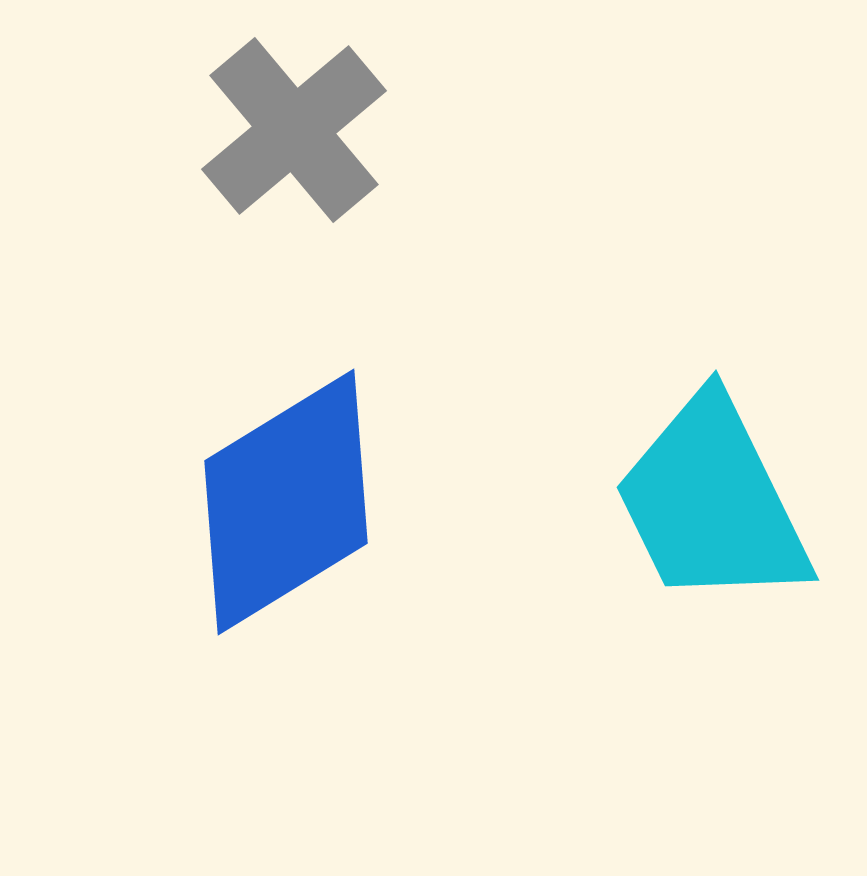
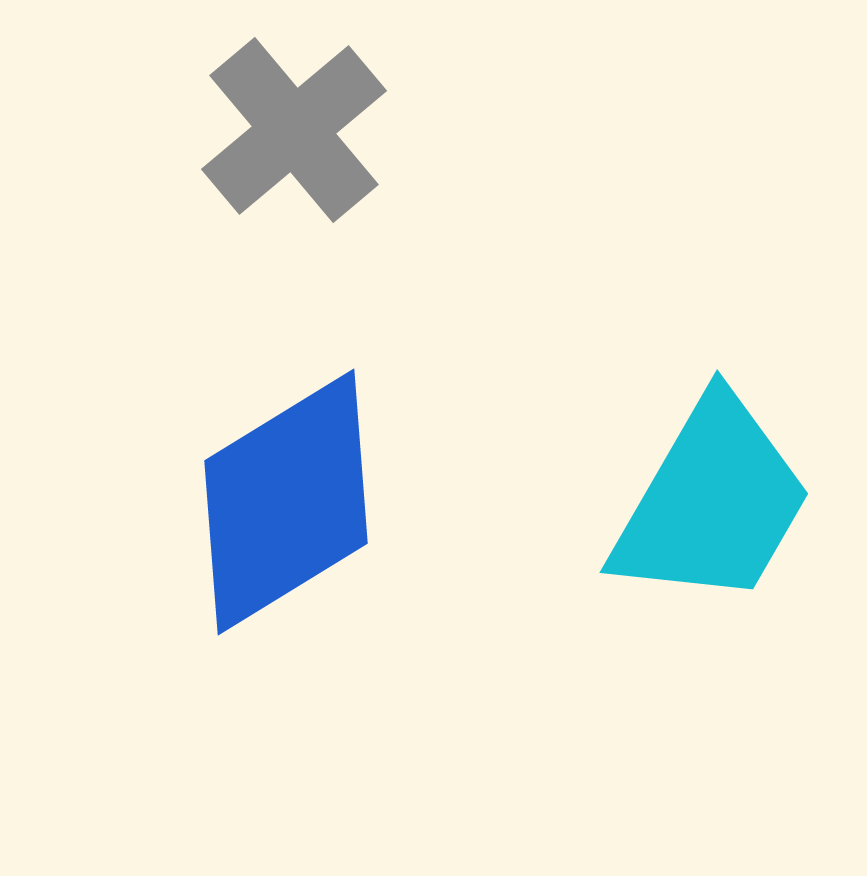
cyan trapezoid: rotated 124 degrees counterclockwise
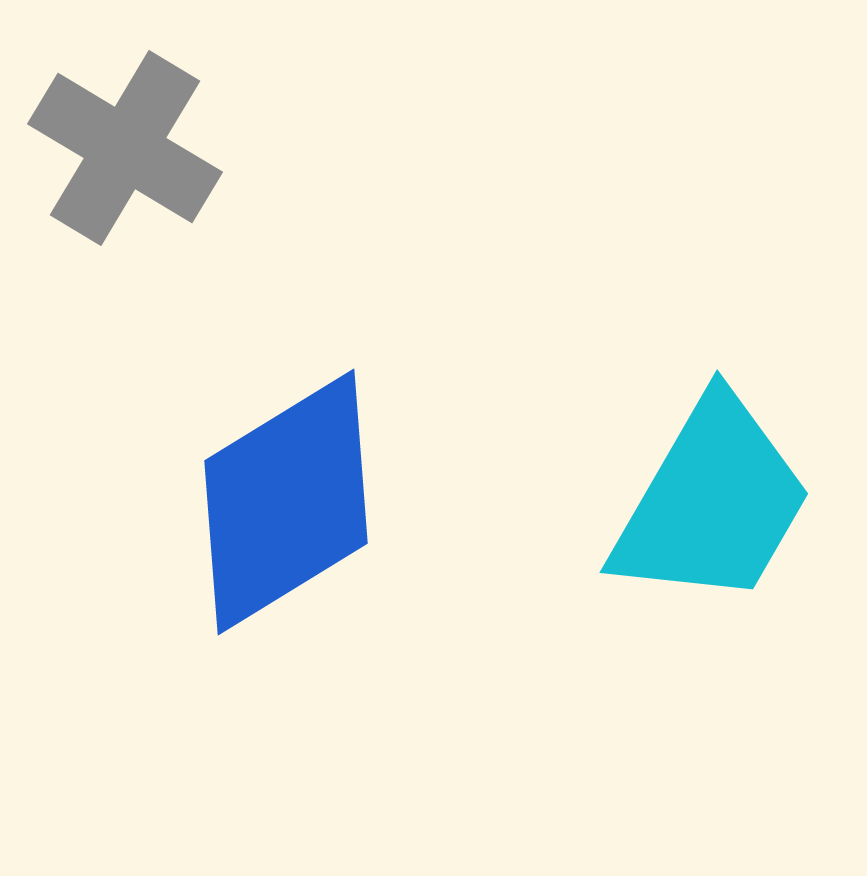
gray cross: moved 169 px left, 18 px down; rotated 19 degrees counterclockwise
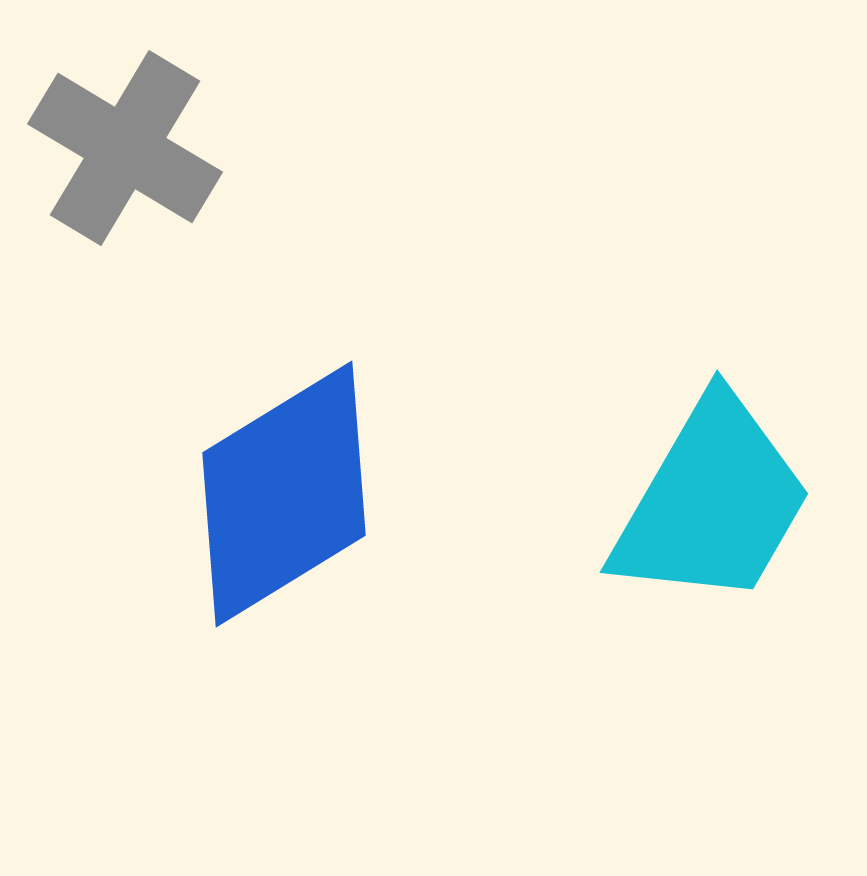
blue diamond: moved 2 px left, 8 px up
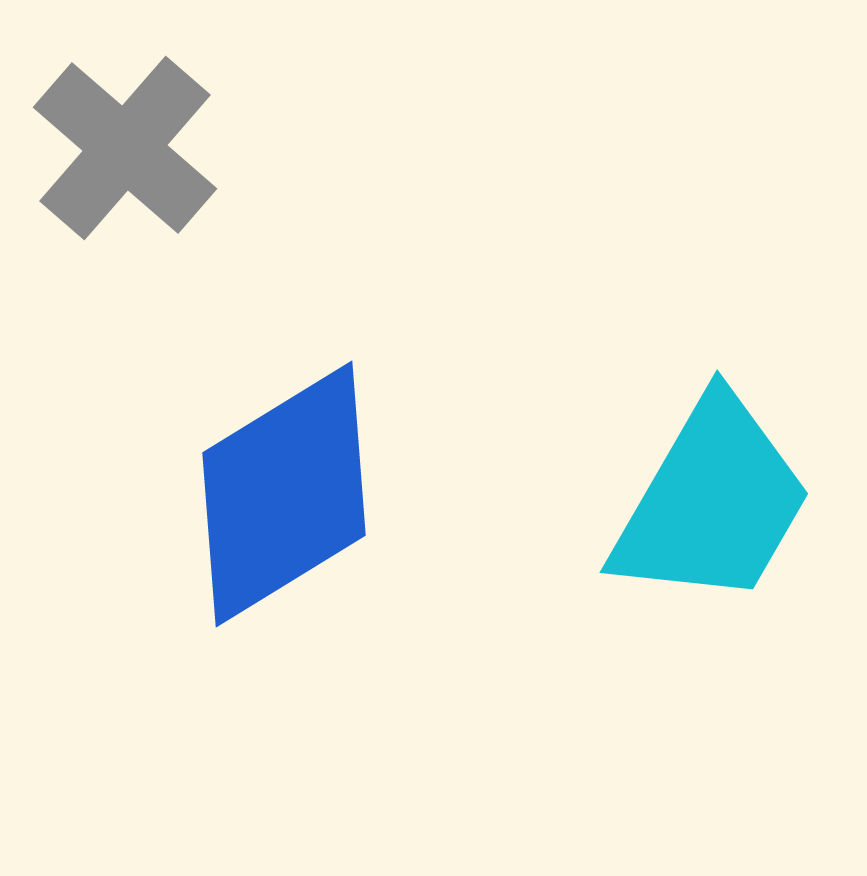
gray cross: rotated 10 degrees clockwise
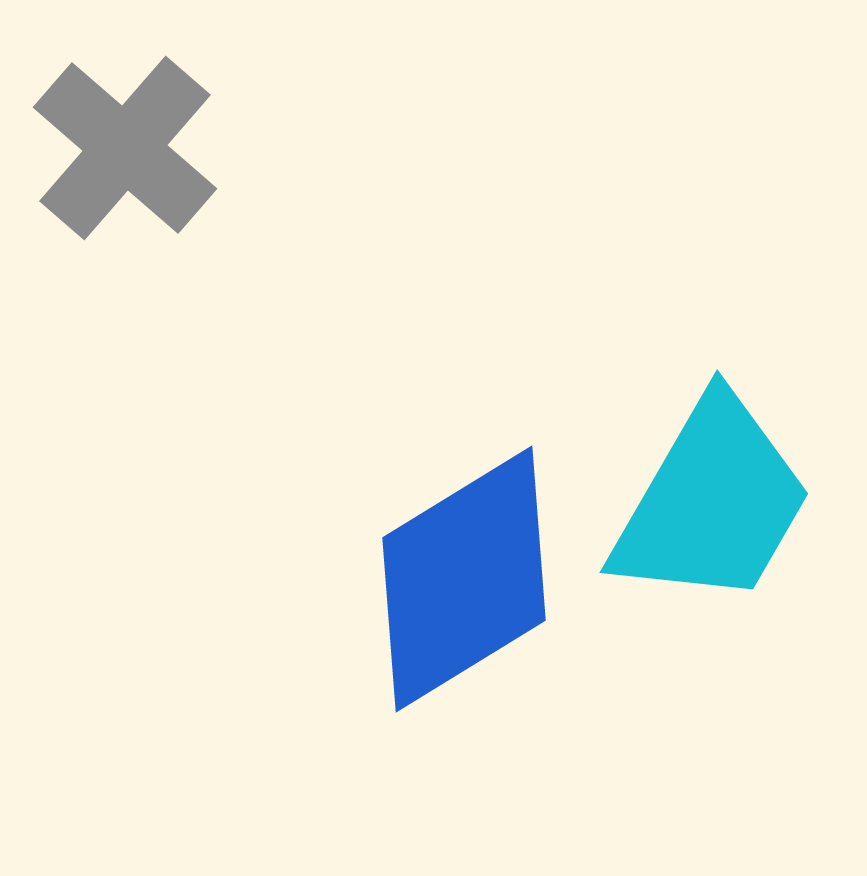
blue diamond: moved 180 px right, 85 px down
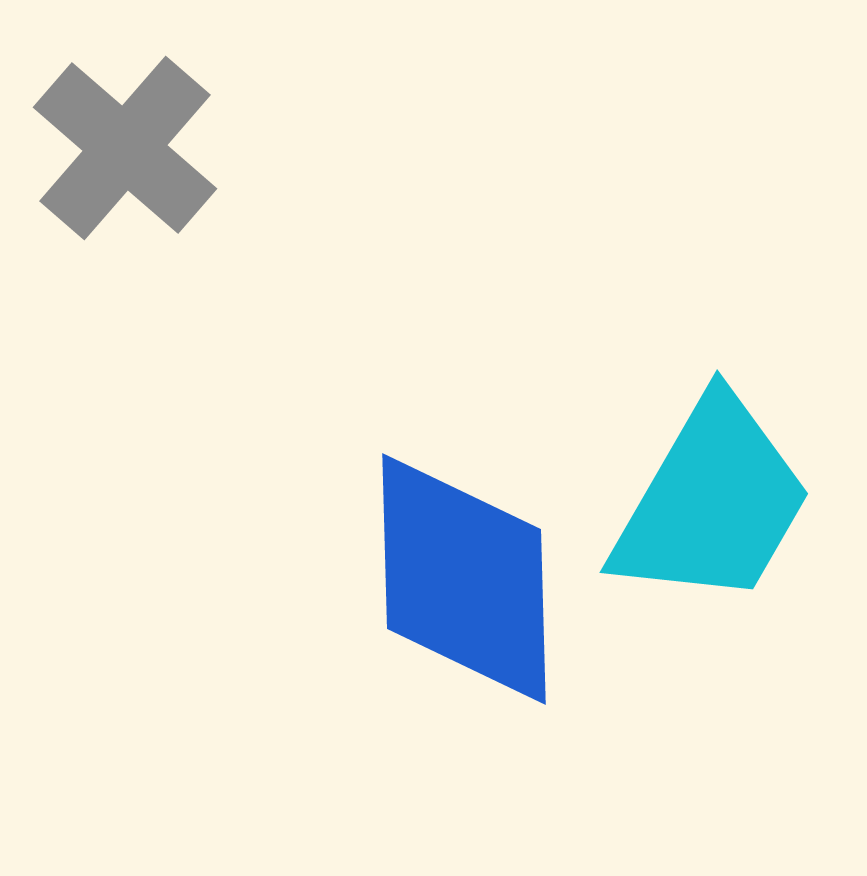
blue diamond: rotated 60 degrees counterclockwise
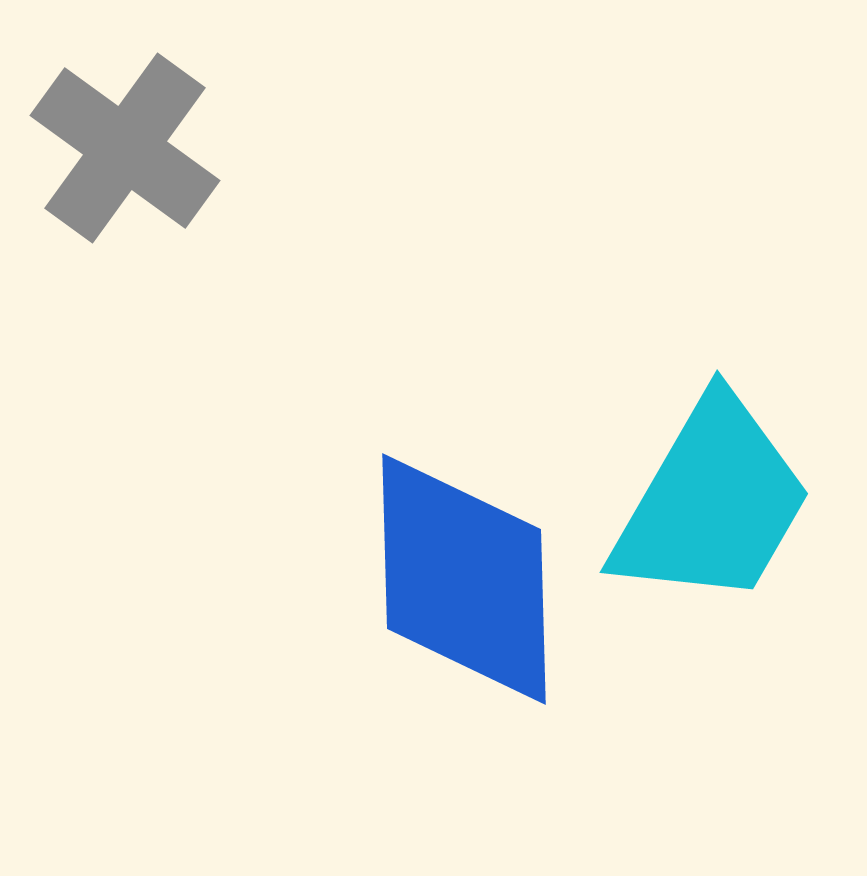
gray cross: rotated 5 degrees counterclockwise
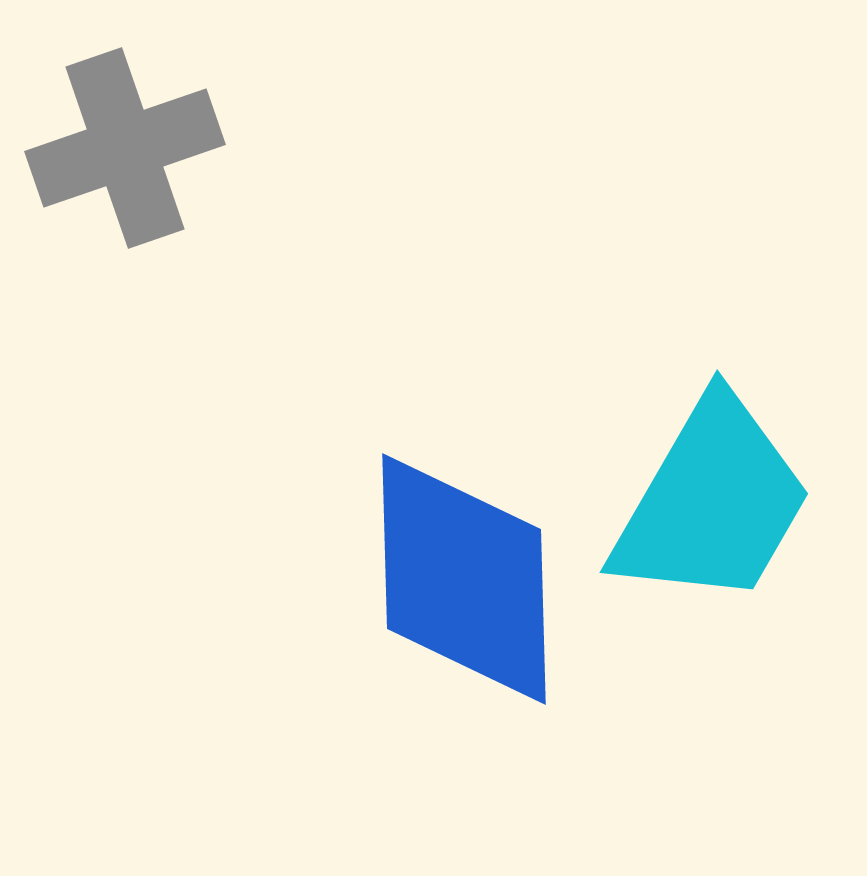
gray cross: rotated 35 degrees clockwise
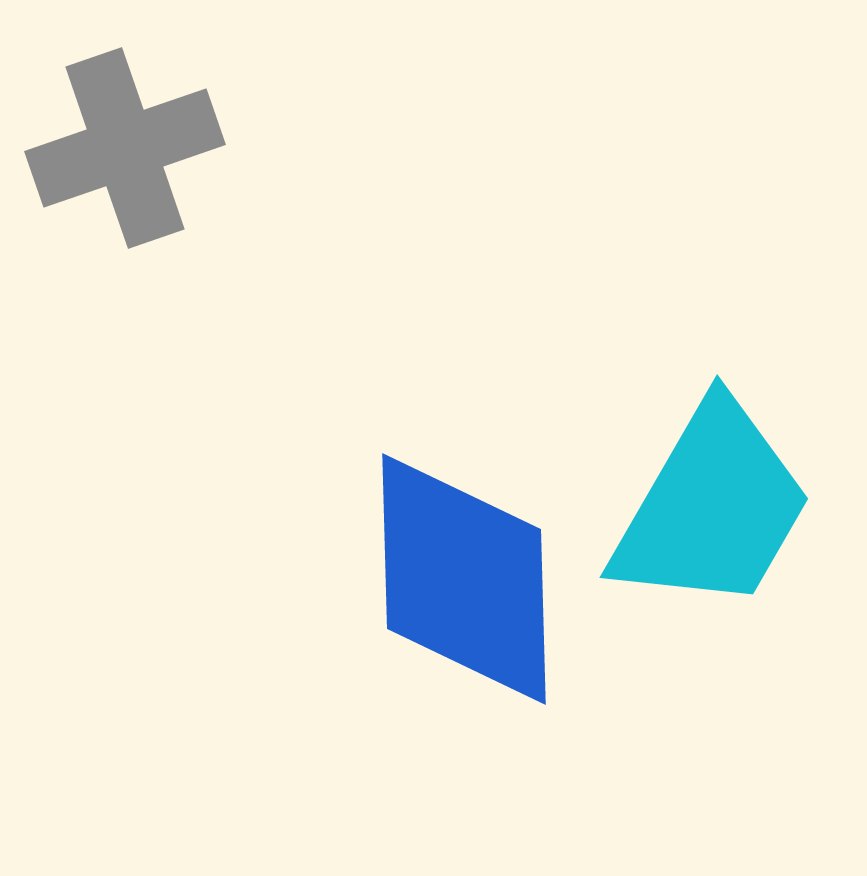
cyan trapezoid: moved 5 px down
